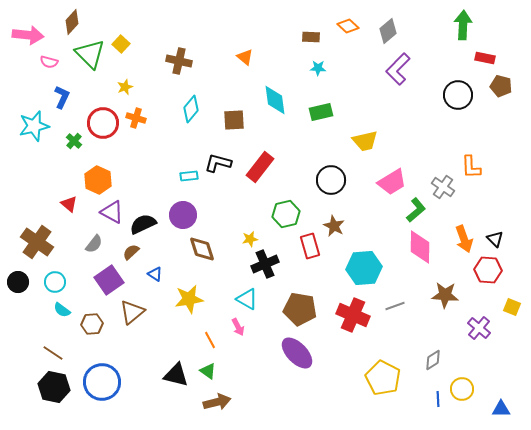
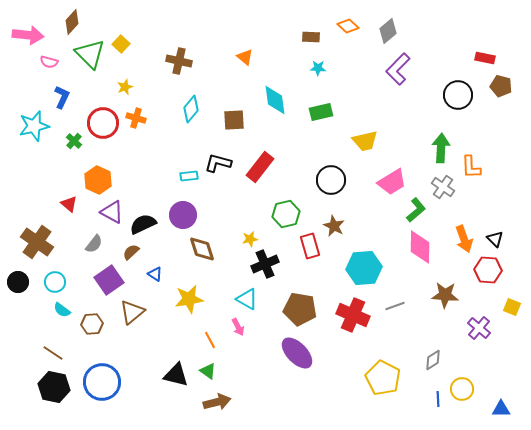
green arrow at (463, 25): moved 22 px left, 123 px down
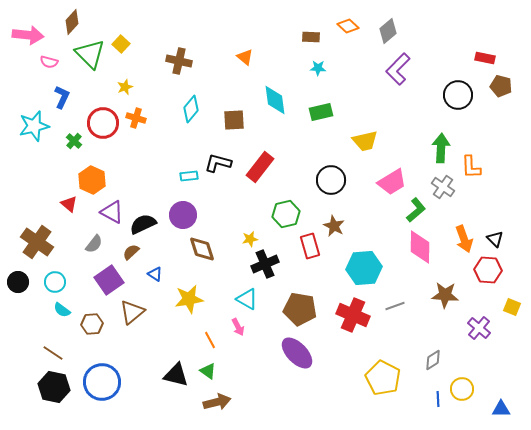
orange hexagon at (98, 180): moved 6 px left
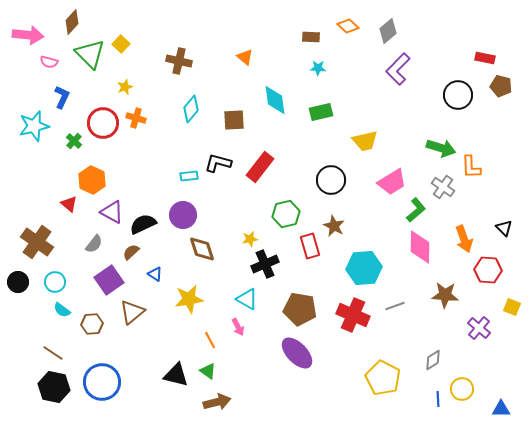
green arrow at (441, 148): rotated 104 degrees clockwise
black triangle at (495, 239): moved 9 px right, 11 px up
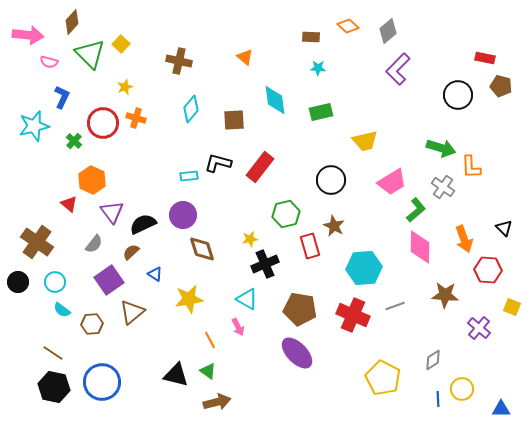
purple triangle at (112, 212): rotated 25 degrees clockwise
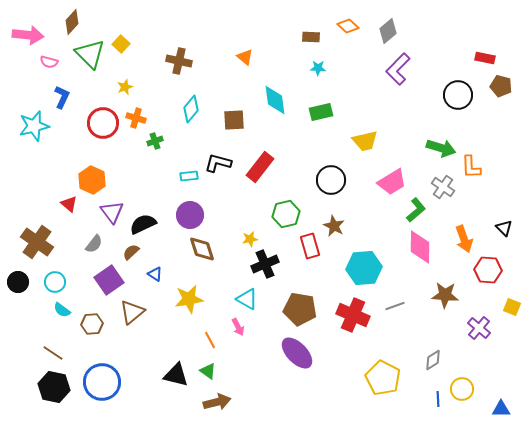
green cross at (74, 141): moved 81 px right; rotated 28 degrees clockwise
purple circle at (183, 215): moved 7 px right
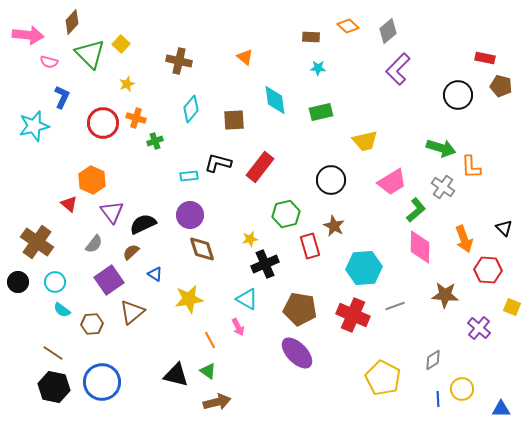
yellow star at (125, 87): moved 2 px right, 3 px up
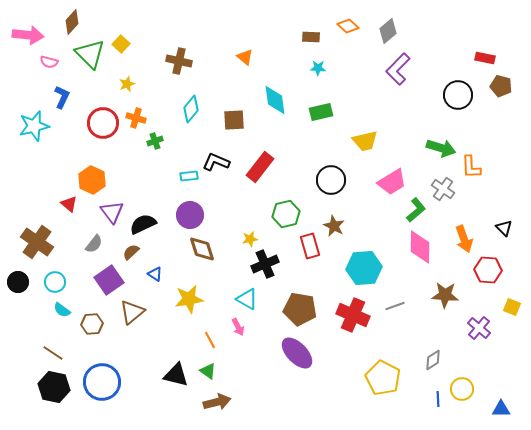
black L-shape at (218, 163): moved 2 px left, 1 px up; rotated 8 degrees clockwise
gray cross at (443, 187): moved 2 px down
